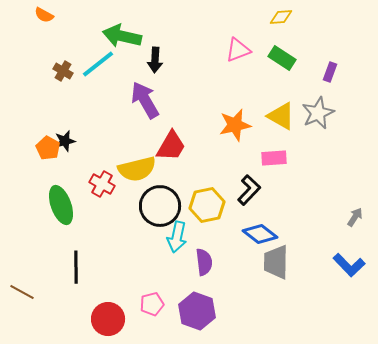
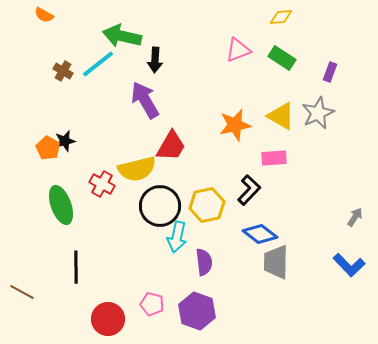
pink pentagon: rotated 30 degrees clockwise
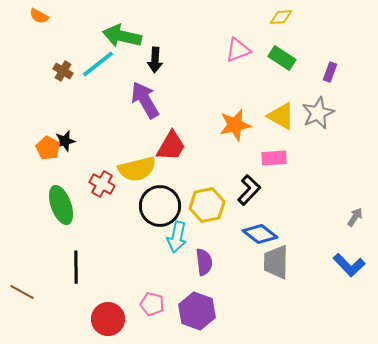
orange semicircle: moved 5 px left, 1 px down
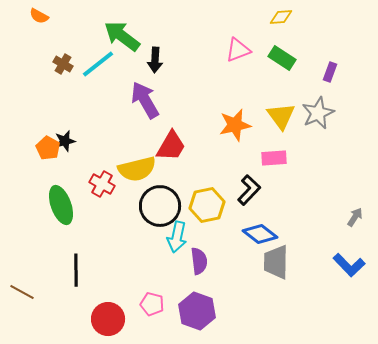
green arrow: rotated 24 degrees clockwise
brown cross: moved 7 px up
yellow triangle: rotated 24 degrees clockwise
purple semicircle: moved 5 px left, 1 px up
black line: moved 3 px down
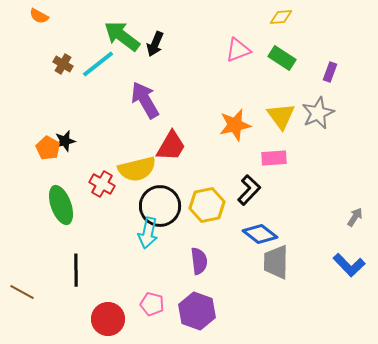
black arrow: moved 16 px up; rotated 20 degrees clockwise
cyan arrow: moved 29 px left, 4 px up
